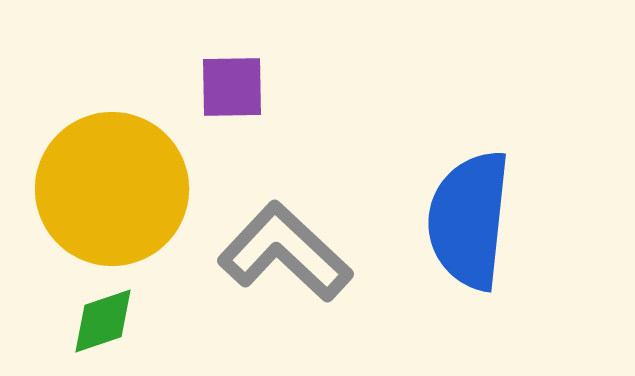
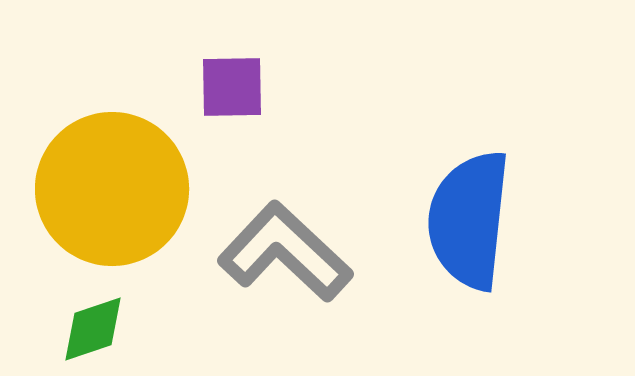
green diamond: moved 10 px left, 8 px down
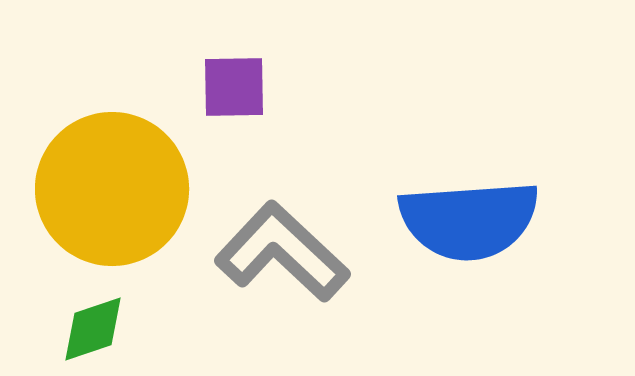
purple square: moved 2 px right
blue semicircle: rotated 100 degrees counterclockwise
gray L-shape: moved 3 px left
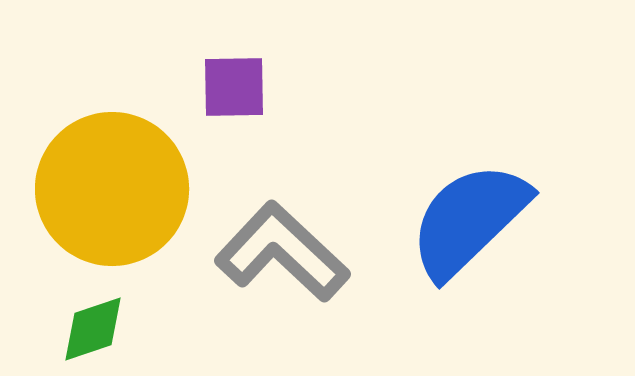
blue semicircle: rotated 140 degrees clockwise
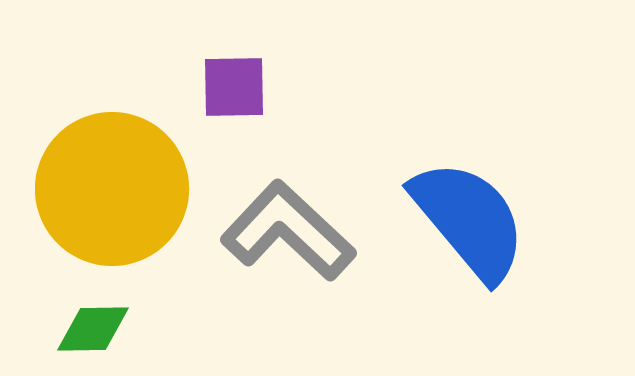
blue semicircle: rotated 94 degrees clockwise
gray L-shape: moved 6 px right, 21 px up
green diamond: rotated 18 degrees clockwise
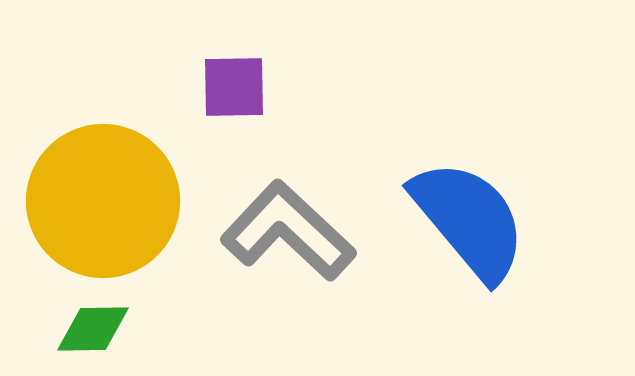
yellow circle: moved 9 px left, 12 px down
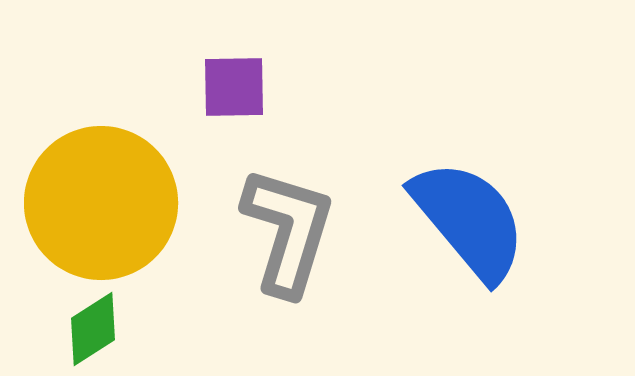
yellow circle: moved 2 px left, 2 px down
gray L-shape: rotated 64 degrees clockwise
green diamond: rotated 32 degrees counterclockwise
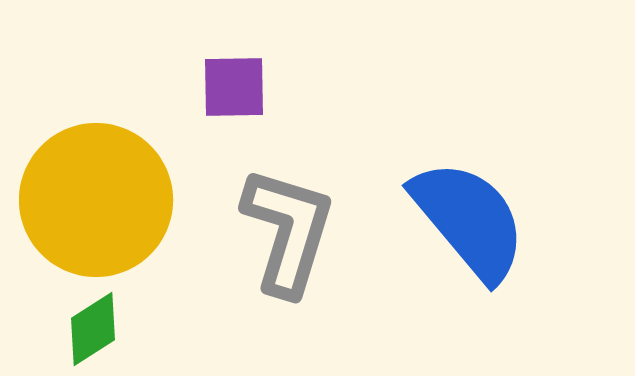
yellow circle: moved 5 px left, 3 px up
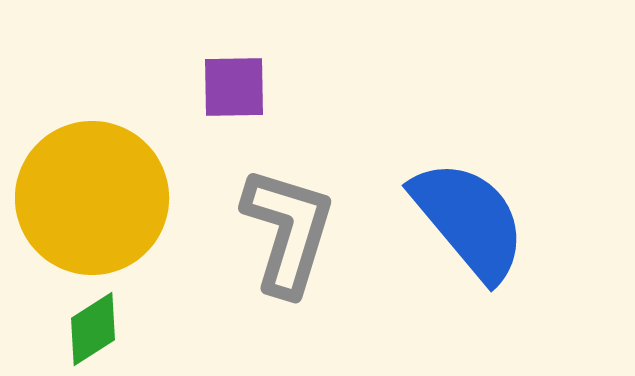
yellow circle: moved 4 px left, 2 px up
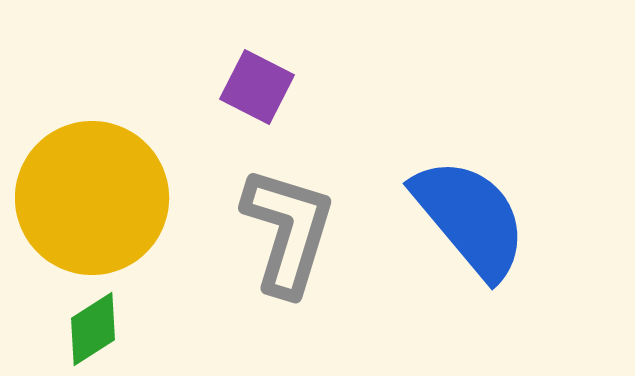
purple square: moved 23 px right; rotated 28 degrees clockwise
blue semicircle: moved 1 px right, 2 px up
